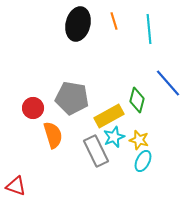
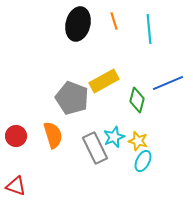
blue line: rotated 72 degrees counterclockwise
gray pentagon: rotated 12 degrees clockwise
red circle: moved 17 px left, 28 px down
yellow rectangle: moved 5 px left, 35 px up
yellow star: moved 1 px left, 1 px down
gray rectangle: moved 1 px left, 3 px up
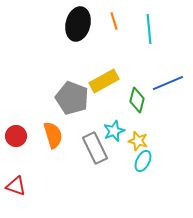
cyan star: moved 6 px up
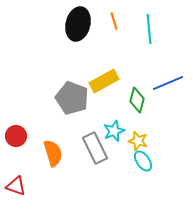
orange semicircle: moved 18 px down
cyan ellipse: rotated 60 degrees counterclockwise
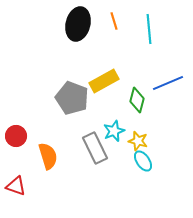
orange semicircle: moved 5 px left, 3 px down
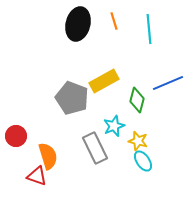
cyan star: moved 5 px up
red triangle: moved 21 px right, 10 px up
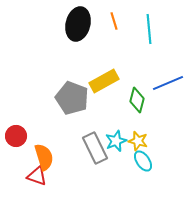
cyan star: moved 2 px right, 15 px down
orange semicircle: moved 4 px left, 1 px down
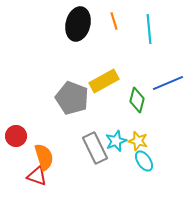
cyan ellipse: moved 1 px right
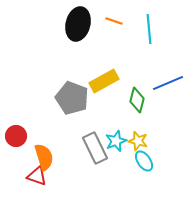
orange line: rotated 54 degrees counterclockwise
